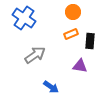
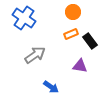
black rectangle: rotated 42 degrees counterclockwise
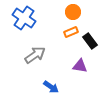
orange rectangle: moved 2 px up
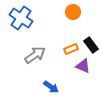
blue cross: moved 3 px left
orange rectangle: moved 17 px down
black rectangle: moved 1 px right, 4 px down
purple triangle: moved 3 px right; rotated 14 degrees clockwise
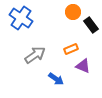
black rectangle: moved 20 px up
blue arrow: moved 5 px right, 8 px up
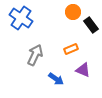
gray arrow: rotated 30 degrees counterclockwise
purple triangle: moved 4 px down
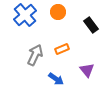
orange circle: moved 15 px left
blue cross: moved 4 px right, 3 px up; rotated 15 degrees clockwise
orange rectangle: moved 9 px left
purple triangle: moved 4 px right; rotated 28 degrees clockwise
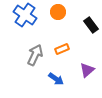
blue cross: rotated 15 degrees counterclockwise
purple triangle: rotated 28 degrees clockwise
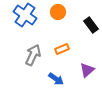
gray arrow: moved 2 px left
